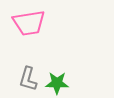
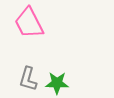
pink trapezoid: rotated 72 degrees clockwise
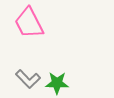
gray L-shape: rotated 60 degrees counterclockwise
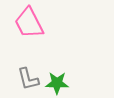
gray L-shape: rotated 30 degrees clockwise
